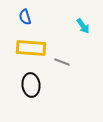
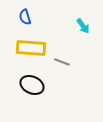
black ellipse: moved 1 px right; rotated 60 degrees counterclockwise
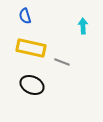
blue semicircle: moved 1 px up
cyan arrow: rotated 147 degrees counterclockwise
yellow rectangle: rotated 8 degrees clockwise
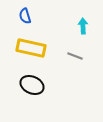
gray line: moved 13 px right, 6 px up
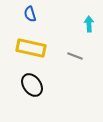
blue semicircle: moved 5 px right, 2 px up
cyan arrow: moved 6 px right, 2 px up
black ellipse: rotated 30 degrees clockwise
